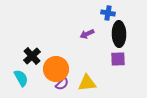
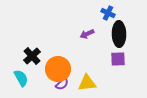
blue cross: rotated 16 degrees clockwise
orange circle: moved 2 px right
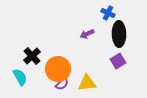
purple square: moved 2 px down; rotated 28 degrees counterclockwise
cyan semicircle: moved 1 px left, 1 px up
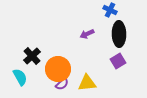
blue cross: moved 2 px right, 3 px up
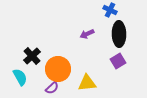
purple semicircle: moved 10 px left, 4 px down
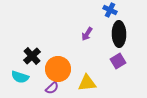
purple arrow: rotated 32 degrees counterclockwise
cyan semicircle: rotated 138 degrees clockwise
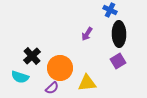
orange circle: moved 2 px right, 1 px up
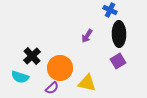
purple arrow: moved 2 px down
yellow triangle: rotated 18 degrees clockwise
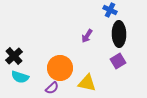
black cross: moved 18 px left
